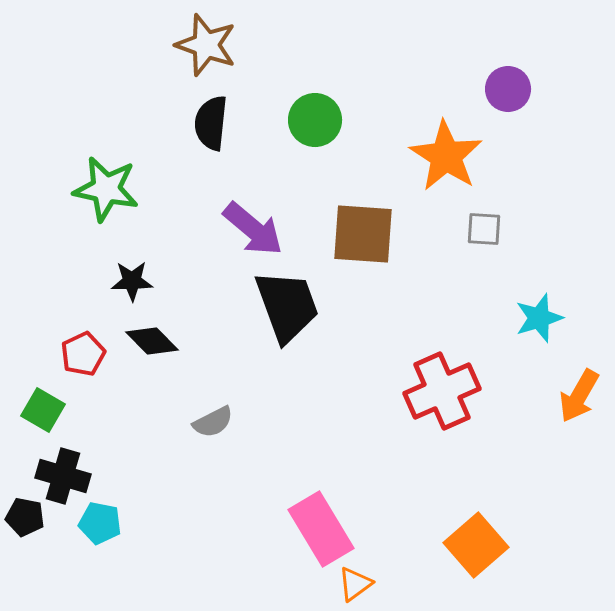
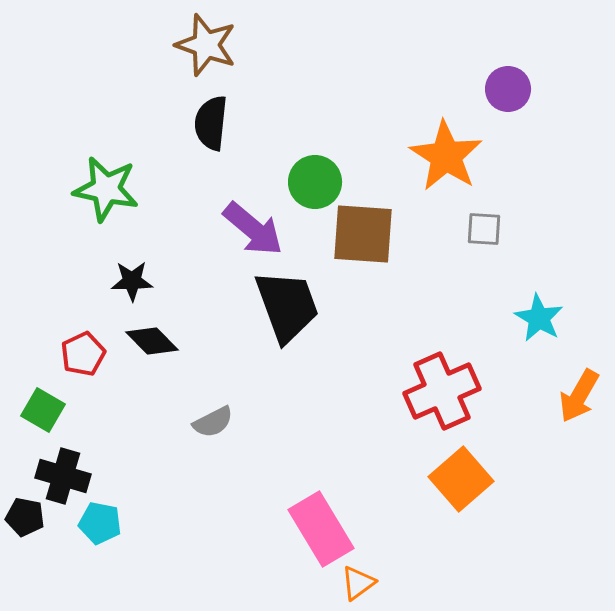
green circle: moved 62 px down
cyan star: rotated 24 degrees counterclockwise
orange square: moved 15 px left, 66 px up
orange triangle: moved 3 px right, 1 px up
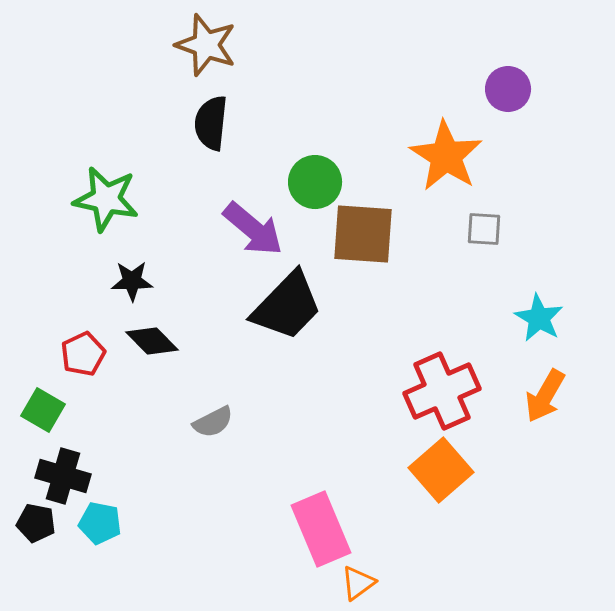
green star: moved 10 px down
black trapezoid: rotated 64 degrees clockwise
orange arrow: moved 34 px left
orange square: moved 20 px left, 9 px up
black pentagon: moved 11 px right, 6 px down
pink rectangle: rotated 8 degrees clockwise
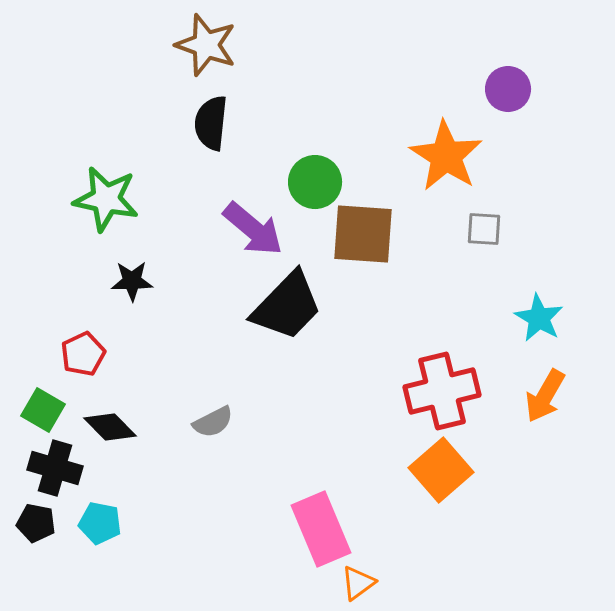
black diamond: moved 42 px left, 86 px down
red cross: rotated 10 degrees clockwise
black cross: moved 8 px left, 8 px up
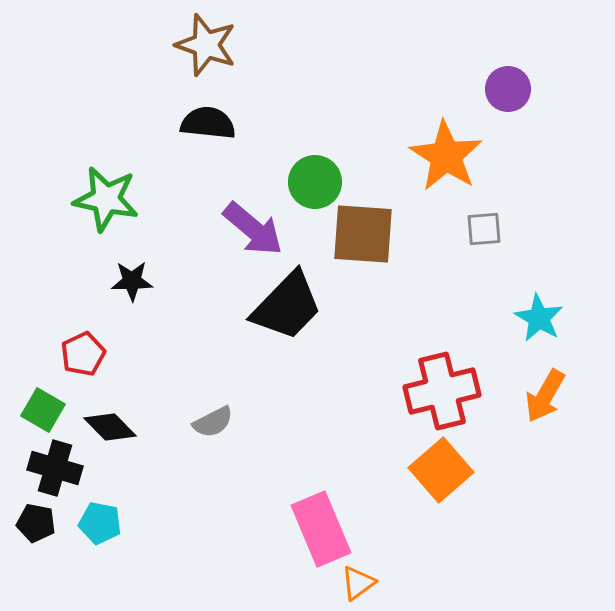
black semicircle: moved 3 px left; rotated 90 degrees clockwise
gray square: rotated 9 degrees counterclockwise
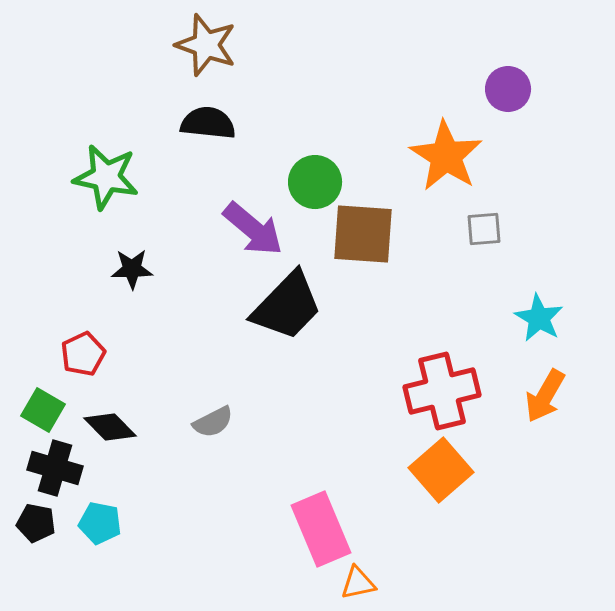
green star: moved 22 px up
black star: moved 12 px up
orange triangle: rotated 24 degrees clockwise
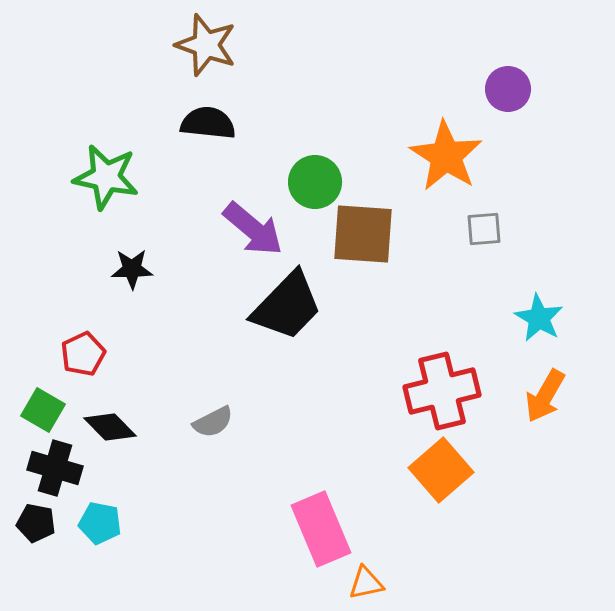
orange triangle: moved 8 px right
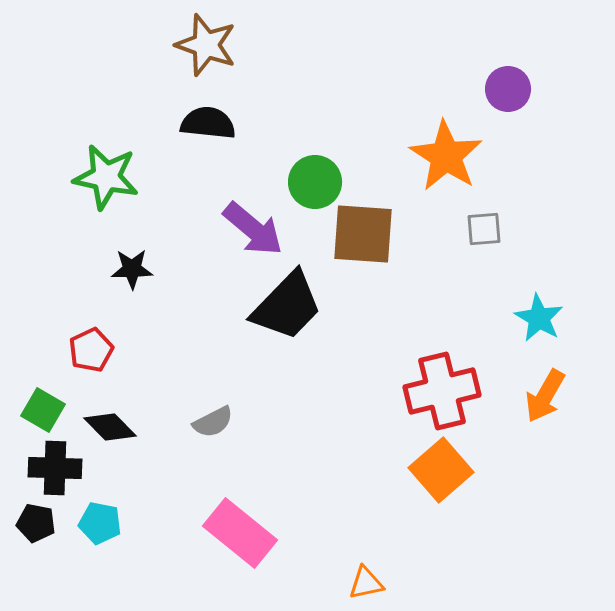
red pentagon: moved 8 px right, 4 px up
black cross: rotated 14 degrees counterclockwise
pink rectangle: moved 81 px left, 4 px down; rotated 28 degrees counterclockwise
